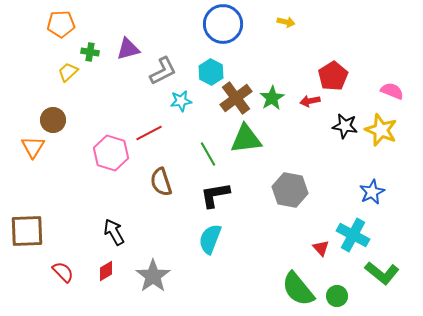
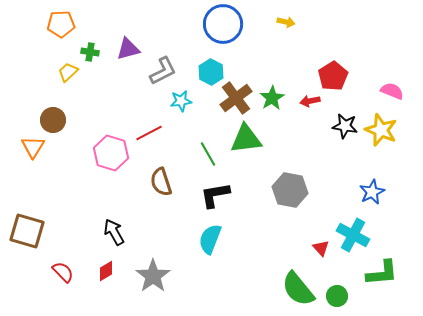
brown square: rotated 18 degrees clockwise
green L-shape: rotated 44 degrees counterclockwise
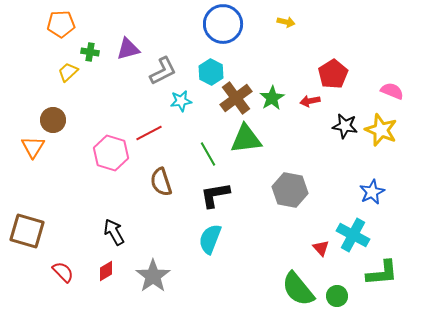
red pentagon: moved 2 px up
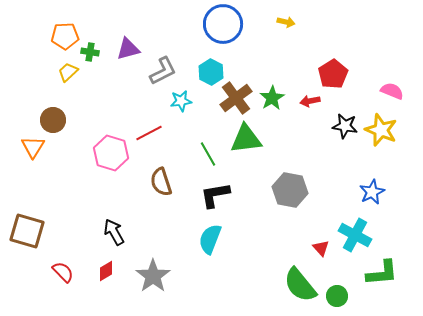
orange pentagon: moved 4 px right, 12 px down
cyan cross: moved 2 px right
green semicircle: moved 2 px right, 4 px up
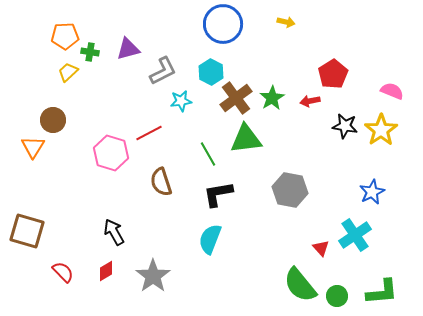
yellow star: rotated 16 degrees clockwise
black L-shape: moved 3 px right, 1 px up
cyan cross: rotated 28 degrees clockwise
green L-shape: moved 19 px down
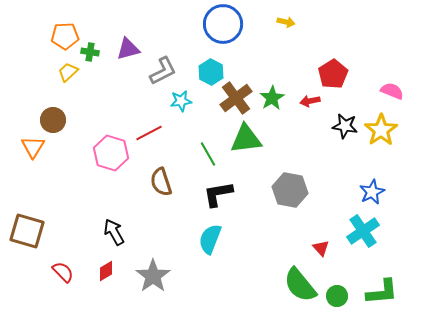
cyan cross: moved 8 px right, 4 px up
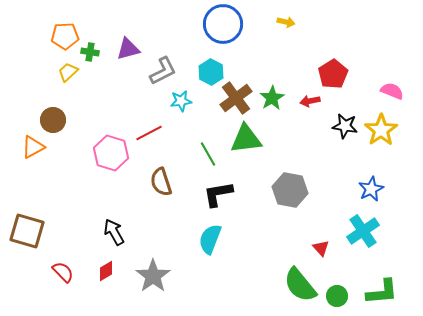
orange triangle: rotated 30 degrees clockwise
blue star: moved 1 px left, 3 px up
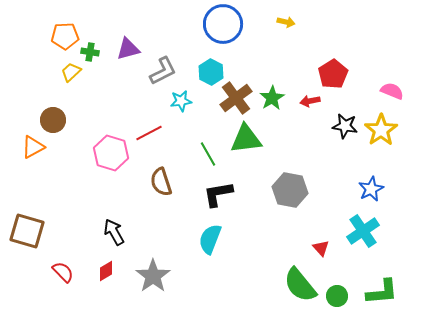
yellow trapezoid: moved 3 px right
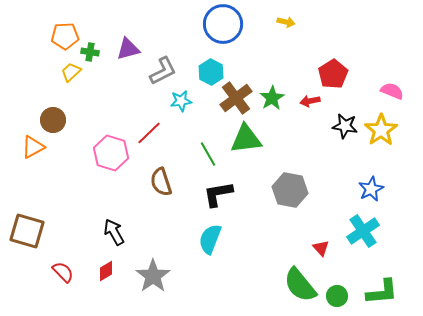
red line: rotated 16 degrees counterclockwise
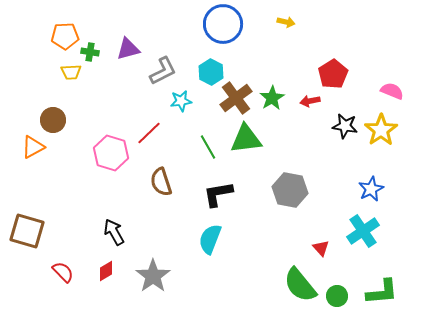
yellow trapezoid: rotated 140 degrees counterclockwise
green line: moved 7 px up
